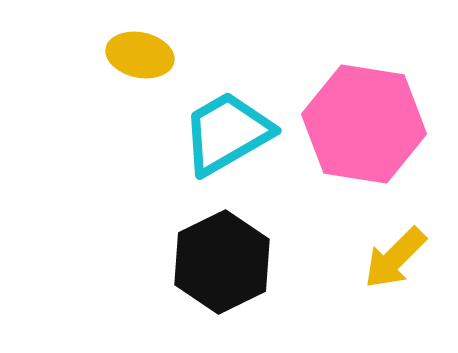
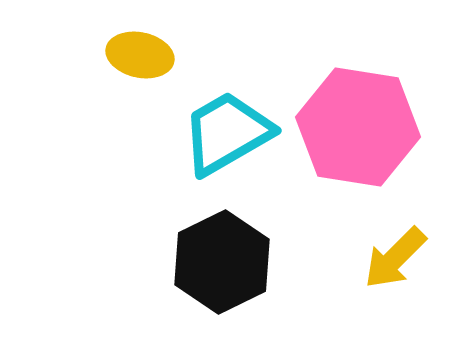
pink hexagon: moved 6 px left, 3 px down
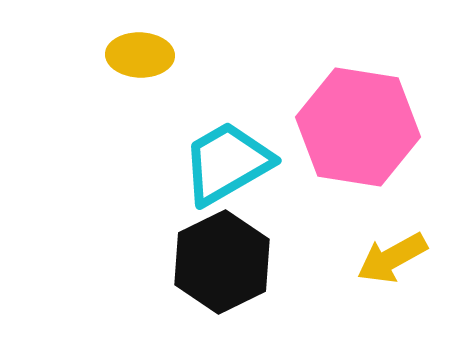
yellow ellipse: rotated 10 degrees counterclockwise
cyan trapezoid: moved 30 px down
yellow arrow: moved 3 px left; rotated 16 degrees clockwise
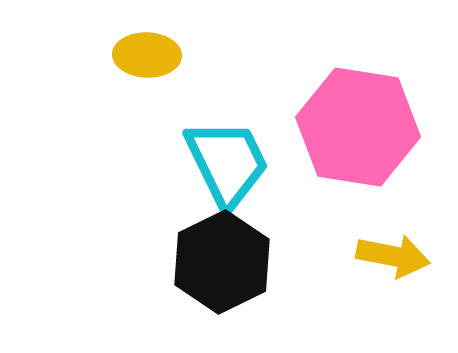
yellow ellipse: moved 7 px right
cyan trapezoid: rotated 94 degrees clockwise
yellow arrow: moved 1 px right, 2 px up; rotated 140 degrees counterclockwise
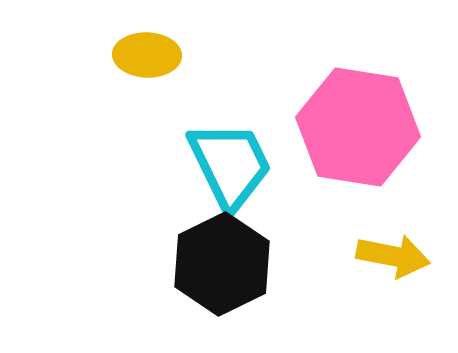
cyan trapezoid: moved 3 px right, 2 px down
black hexagon: moved 2 px down
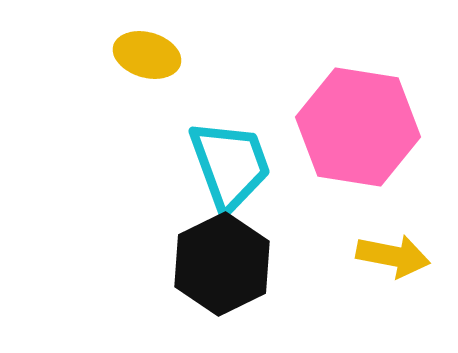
yellow ellipse: rotated 14 degrees clockwise
cyan trapezoid: rotated 6 degrees clockwise
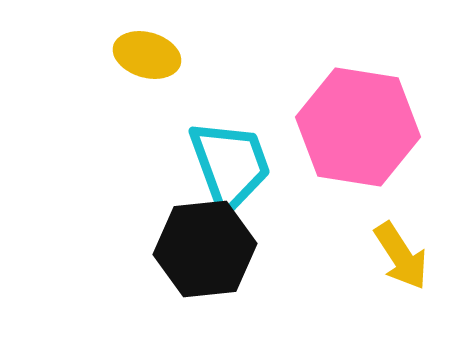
yellow arrow: moved 8 px right; rotated 46 degrees clockwise
black hexagon: moved 17 px left, 15 px up; rotated 20 degrees clockwise
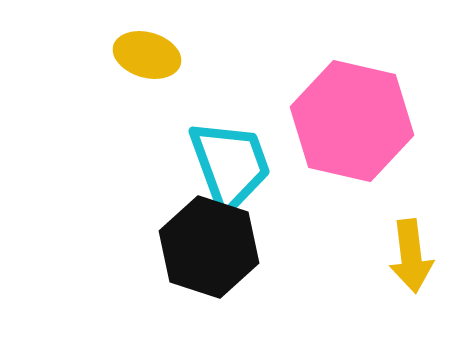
pink hexagon: moved 6 px left, 6 px up; rotated 4 degrees clockwise
black hexagon: moved 4 px right, 2 px up; rotated 24 degrees clockwise
yellow arrow: moved 10 px right; rotated 26 degrees clockwise
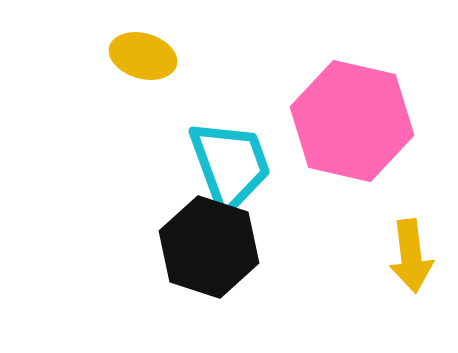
yellow ellipse: moved 4 px left, 1 px down
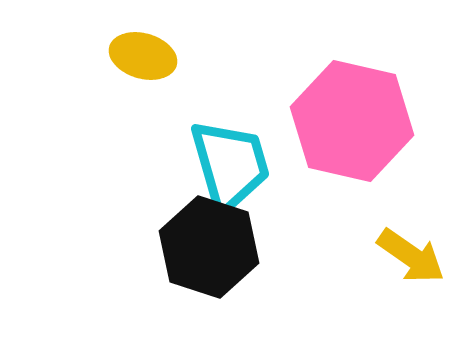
cyan trapezoid: rotated 4 degrees clockwise
yellow arrow: rotated 48 degrees counterclockwise
